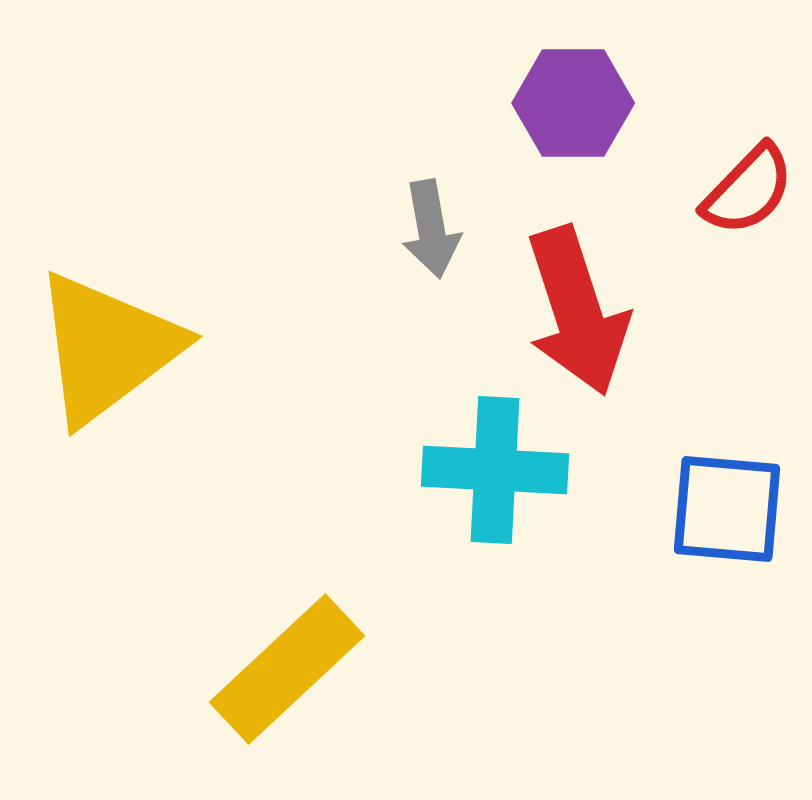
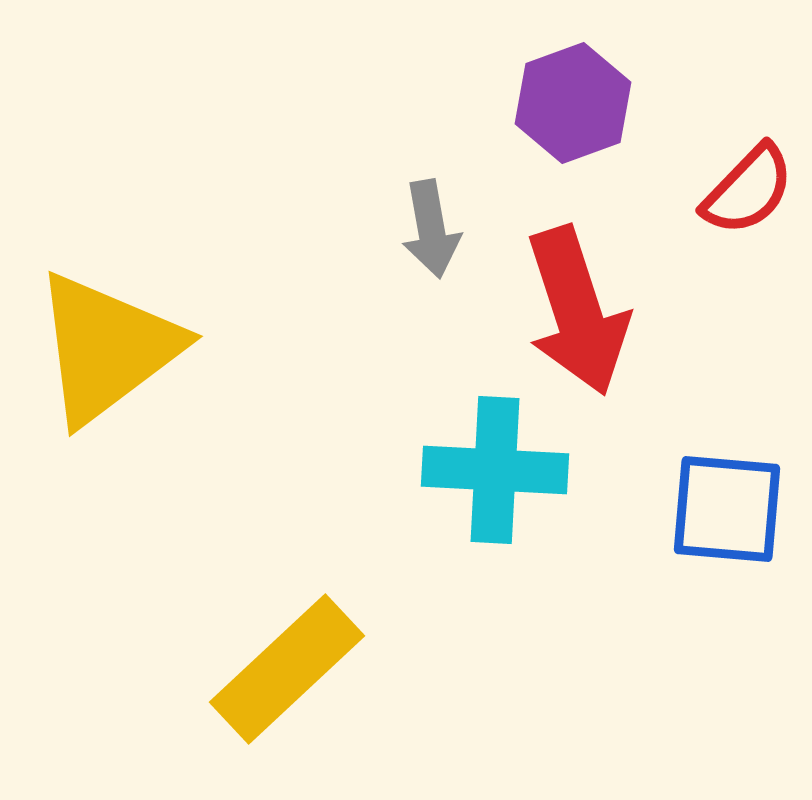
purple hexagon: rotated 20 degrees counterclockwise
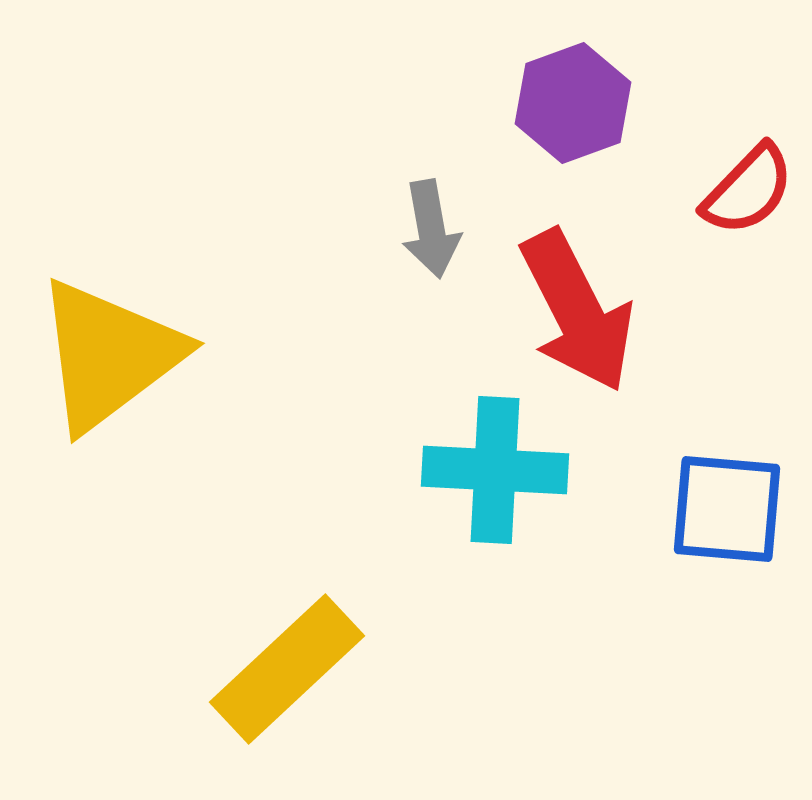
red arrow: rotated 9 degrees counterclockwise
yellow triangle: moved 2 px right, 7 px down
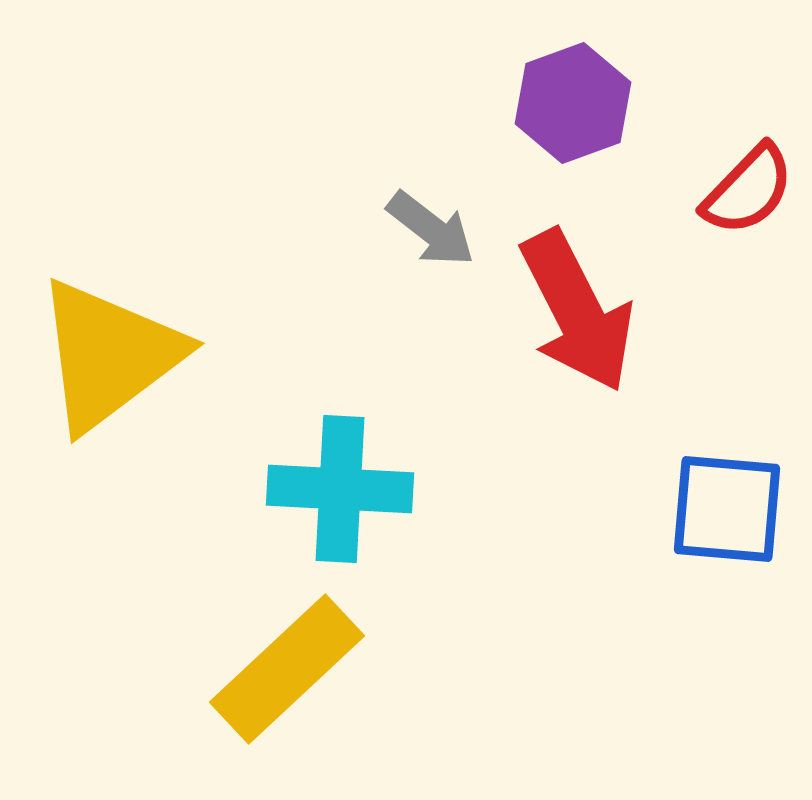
gray arrow: rotated 42 degrees counterclockwise
cyan cross: moved 155 px left, 19 px down
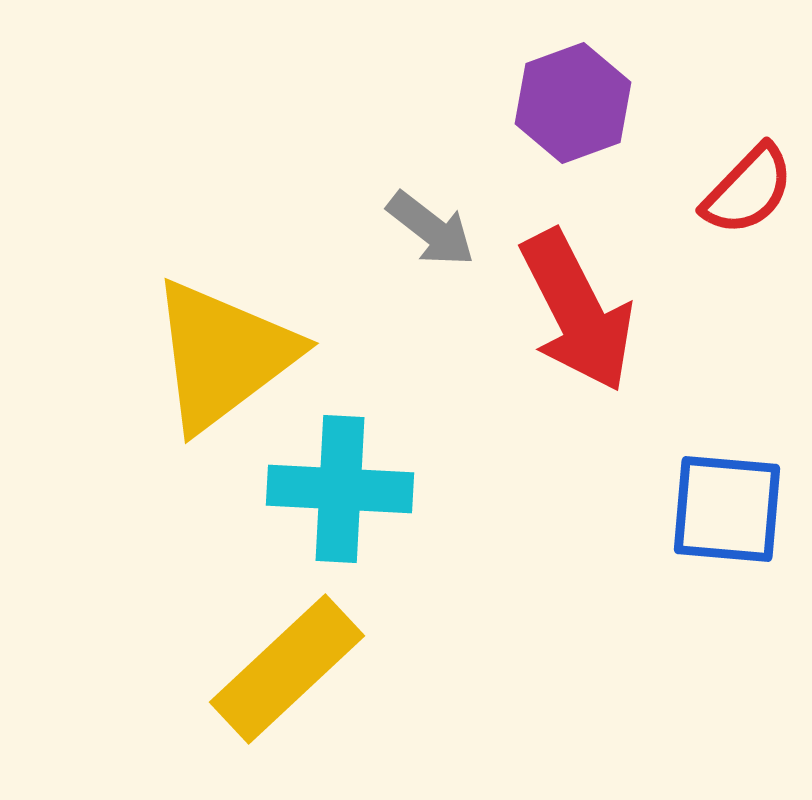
yellow triangle: moved 114 px right
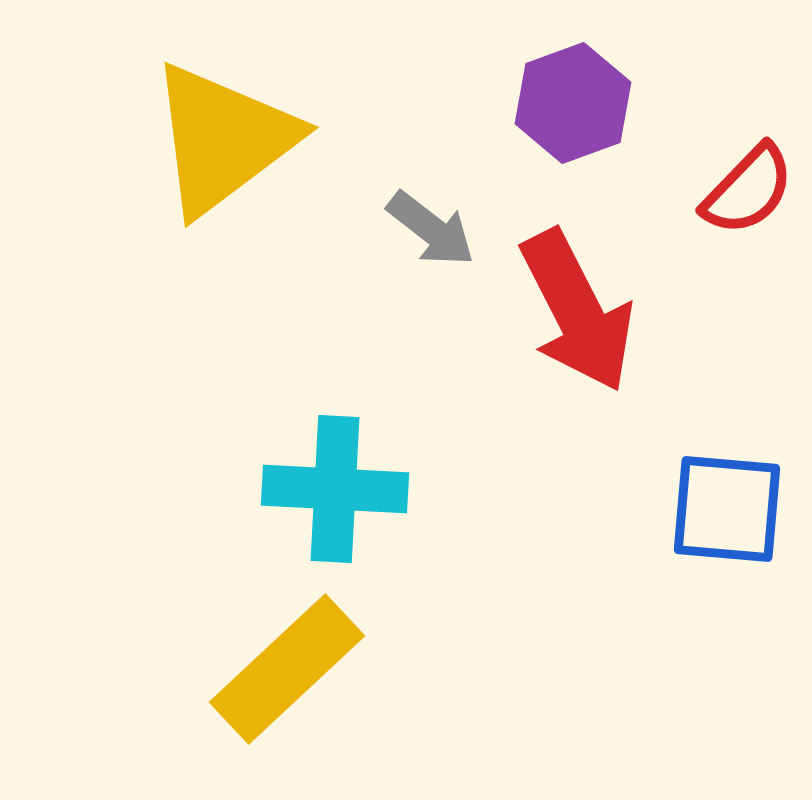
yellow triangle: moved 216 px up
cyan cross: moved 5 px left
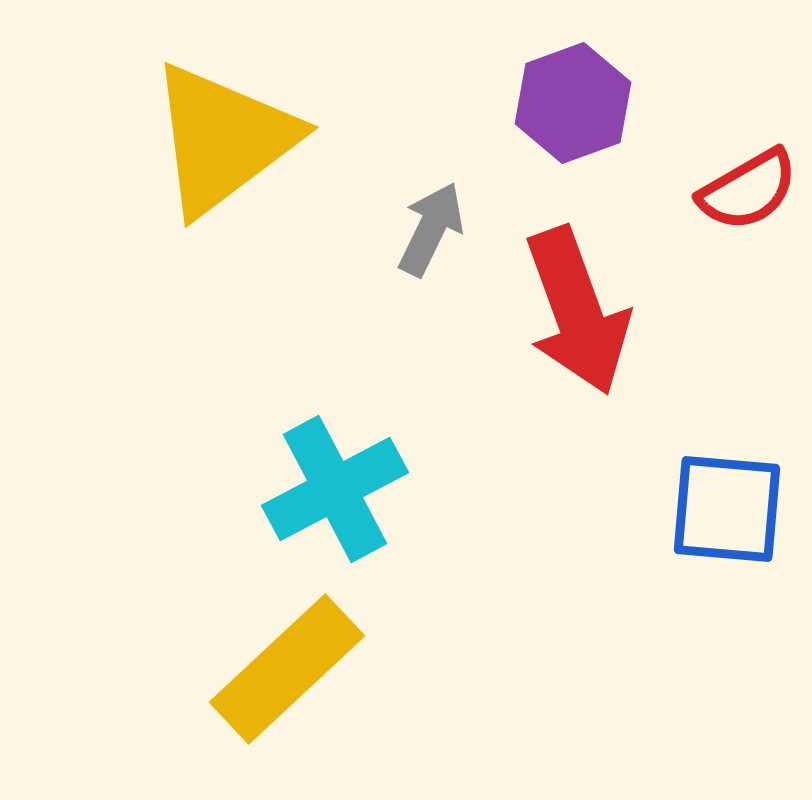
red semicircle: rotated 16 degrees clockwise
gray arrow: rotated 102 degrees counterclockwise
red arrow: rotated 7 degrees clockwise
cyan cross: rotated 31 degrees counterclockwise
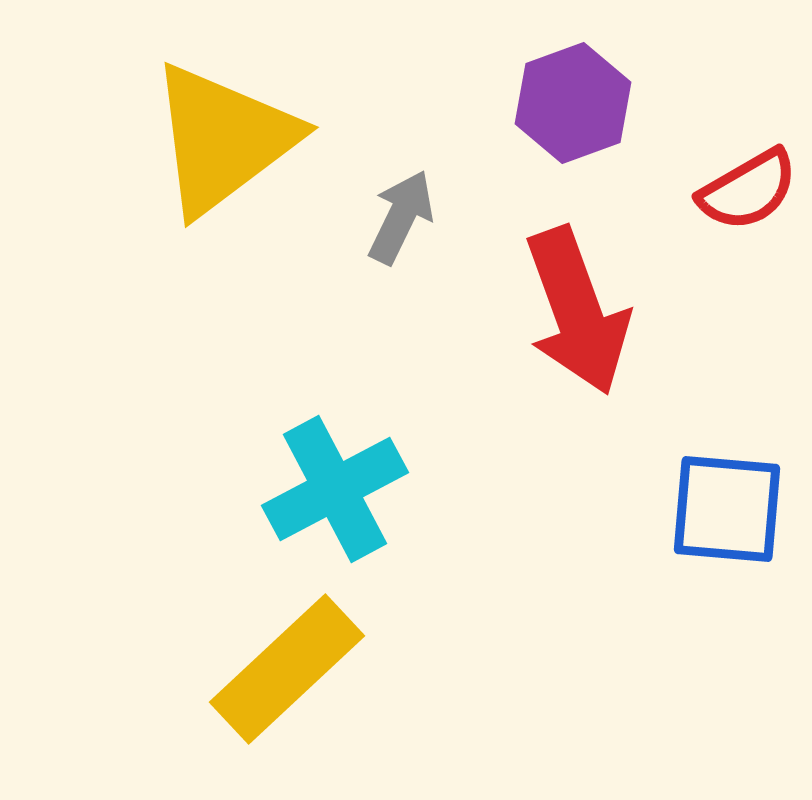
gray arrow: moved 30 px left, 12 px up
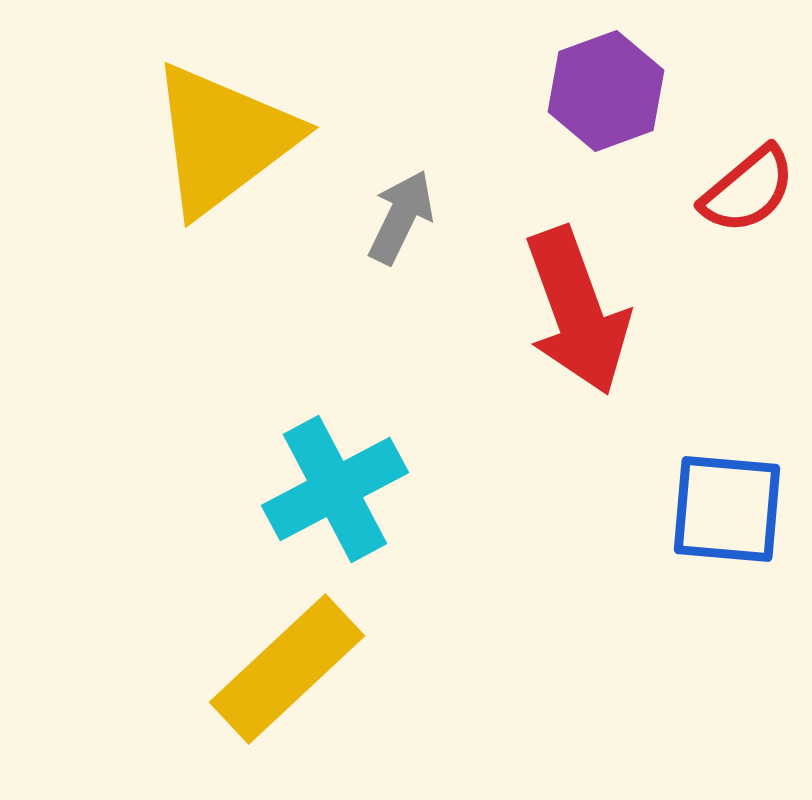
purple hexagon: moved 33 px right, 12 px up
red semicircle: rotated 10 degrees counterclockwise
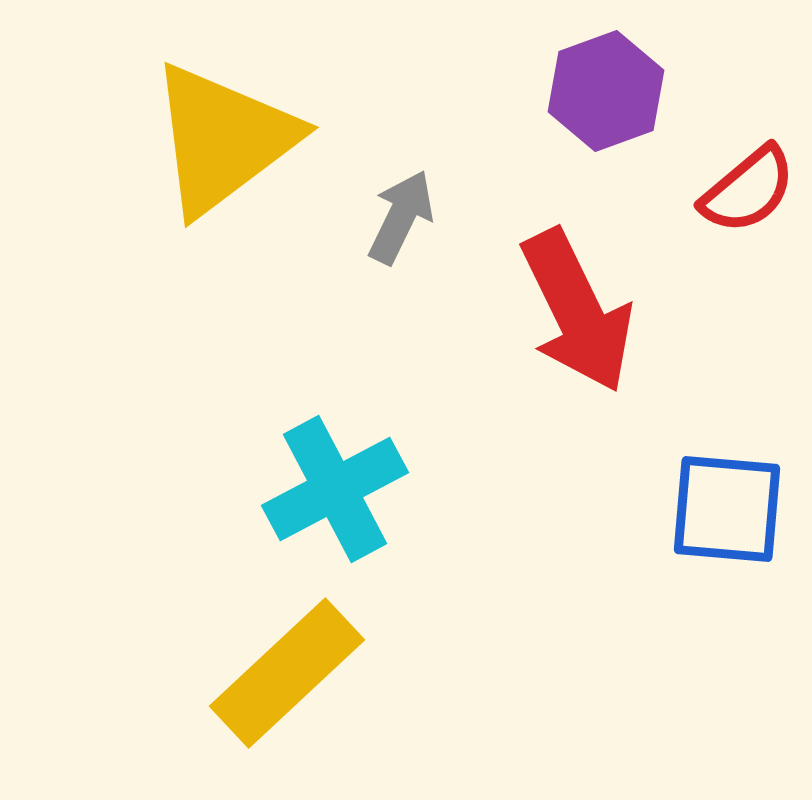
red arrow: rotated 6 degrees counterclockwise
yellow rectangle: moved 4 px down
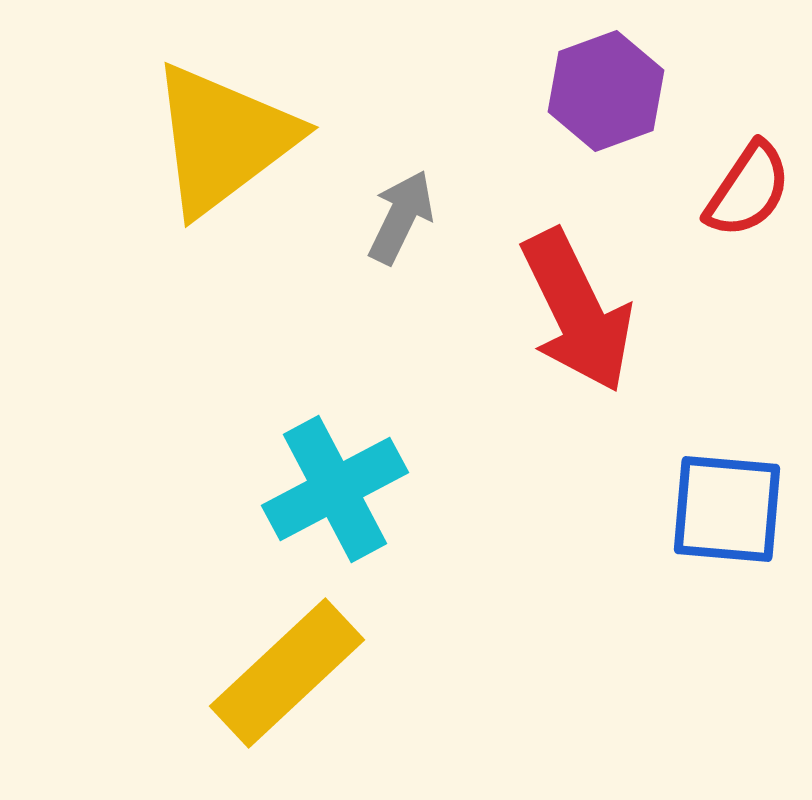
red semicircle: rotated 16 degrees counterclockwise
